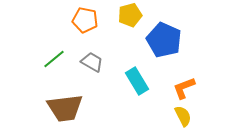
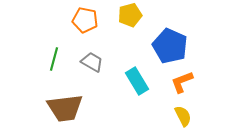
blue pentagon: moved 6 px right, 6 px down
green line: rotated 35 degrees counterclockwise
orange L-shape: moved 2 px left, 6 px up
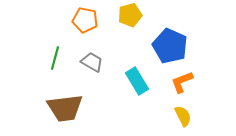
green line: moved 1 px right, 1 px up
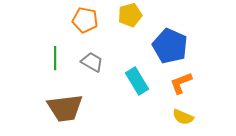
green line: rotated 15 degrees counterclockwise
orange L-shape: moved 1 px left, 1 px down
yellow semicircle: moved 1 px down; rotated 140 degrees clockwise
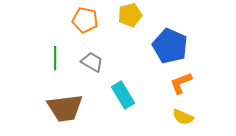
cyan rectangle: moved 14 px left, 14 px down
